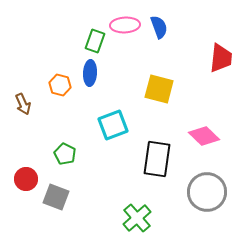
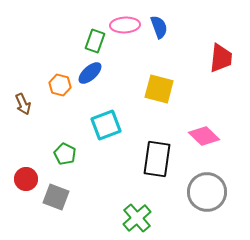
blue ellipse: rotated 45 degrees clockwise
cyan square: moved 7 px left
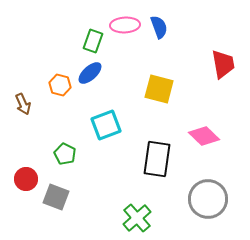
green rectangle: moved 2 px left
red trapezoid: moved 2 px right, 6 px down; rotated 16 degrees counterclockwise
gray circle: moved 1 px right, 7 px down
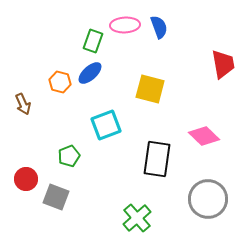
orange hexagon: moved 3 px up
yellow square: moved 9 px left
green pentagon: moved 4 px right, 2 px down; rotated 25 degrees clockwise
